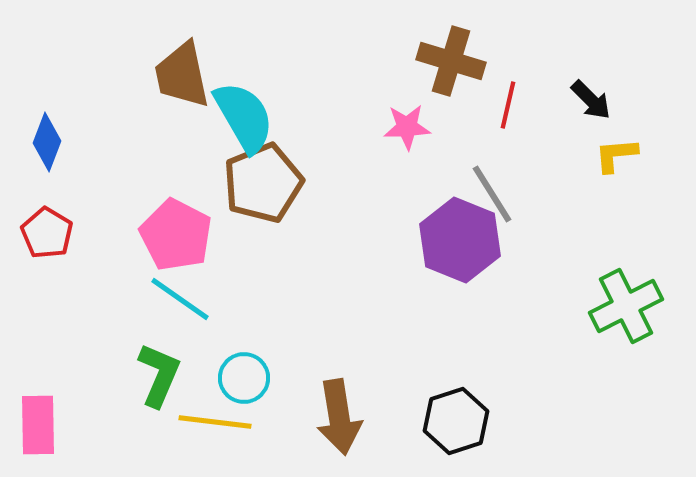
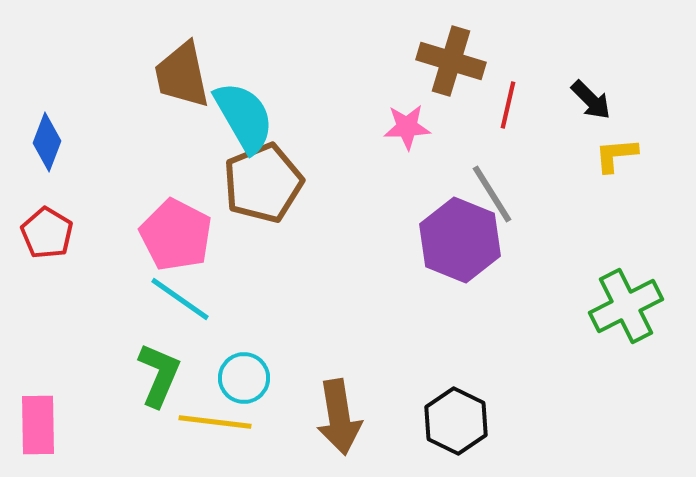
black hexagon: rotated 16 degrees counterclockwise
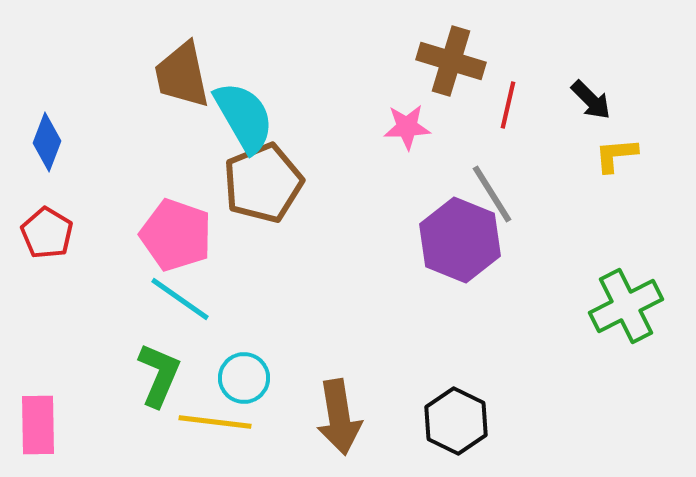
pink pentagon: rotated 8 degrees counterclockwise
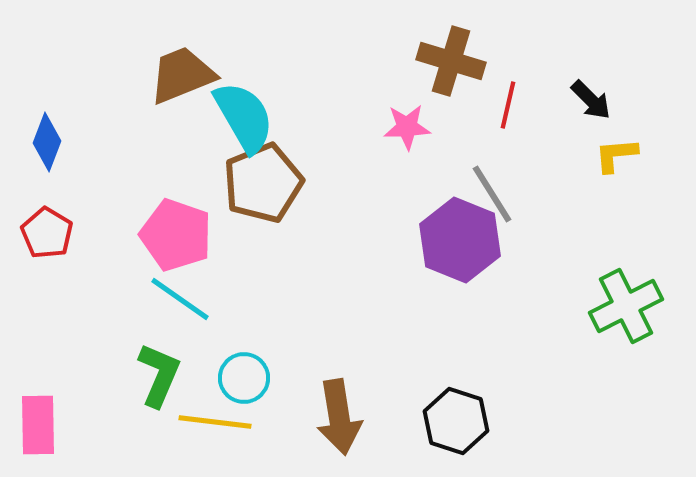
brown trapezoid: rotated 80 degrees clockwise
black hexagon: rotated 8 degrees counterclockwise
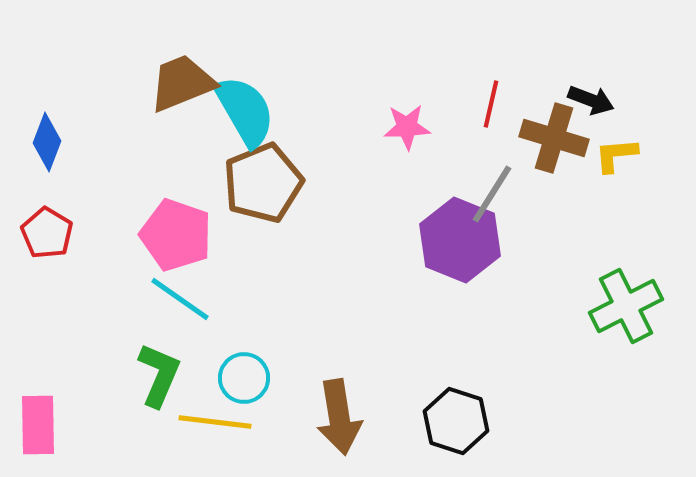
brown cross: moved 103 px right, 77 px down
brown trapezoid: moved 8 px down
black arrow: rotated 24 degrees counterclockwise
red line: moved 17 px left, 1 px up
cyan semicircle: moved 1 px right, 6 px up
gray line: rotated 64 degrees clockwise
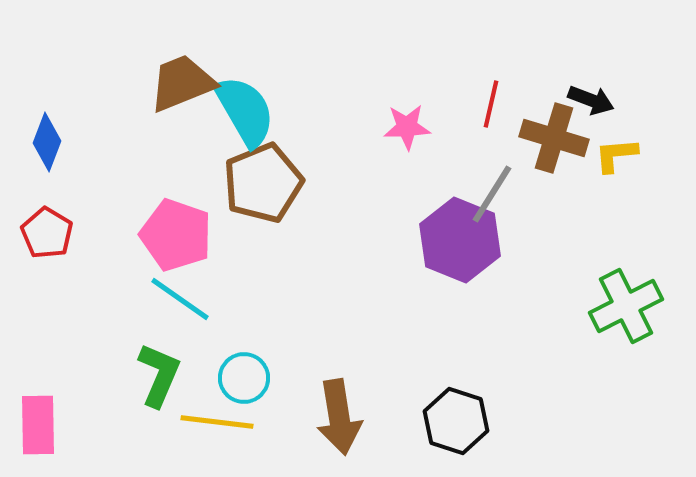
yellow line: moved 2 px right
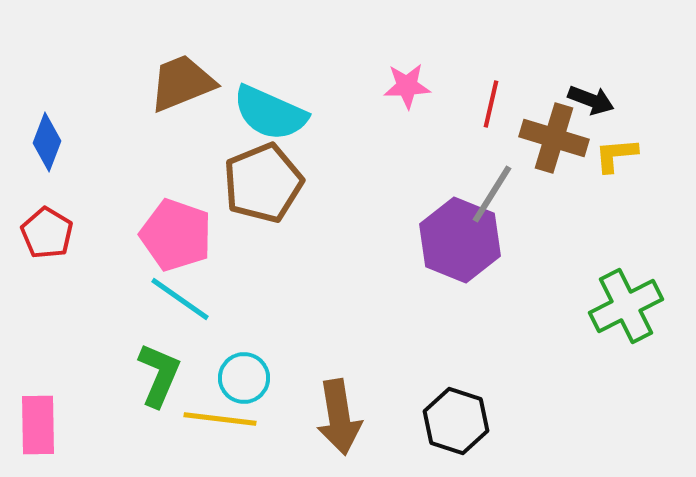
cyan semicircle: moved 25 px right, 2 px down; rotated 144 degrees clockwise
pink star: moved 41 px up
yellow line: moved 3 px right, 3 px up
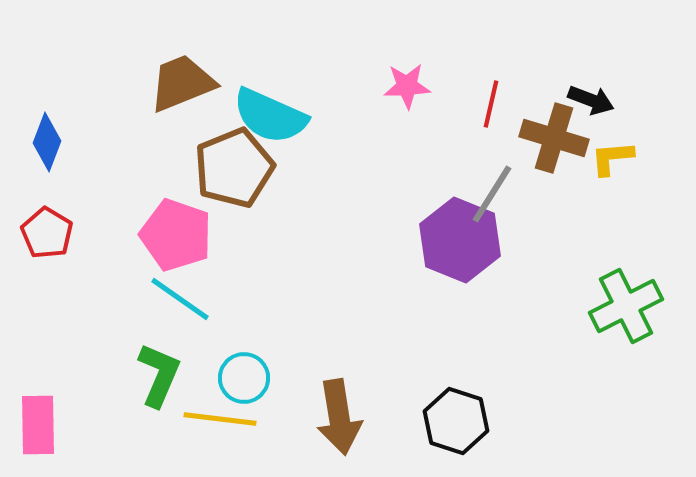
cyan semicircle: moved 3 px down
yellow L-shape: moved 4 px left, 3 px down
brown pentagon: moved 29 px left, 15 px up
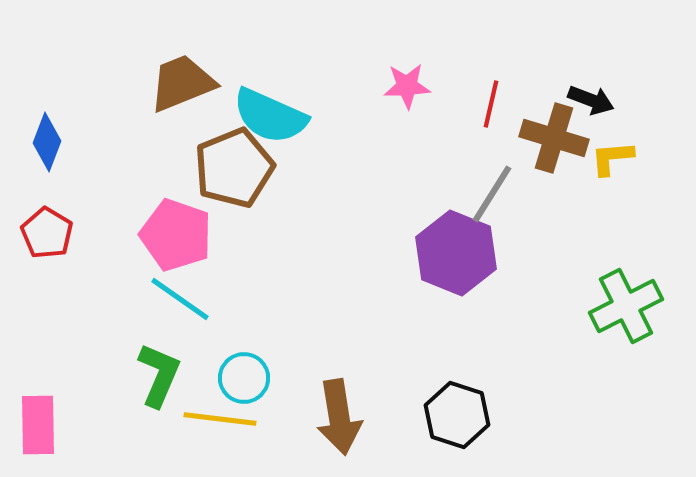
purple hexagon: moved 4 px left, 13 px down
black hexagon: moved 1 px right, 6 px up
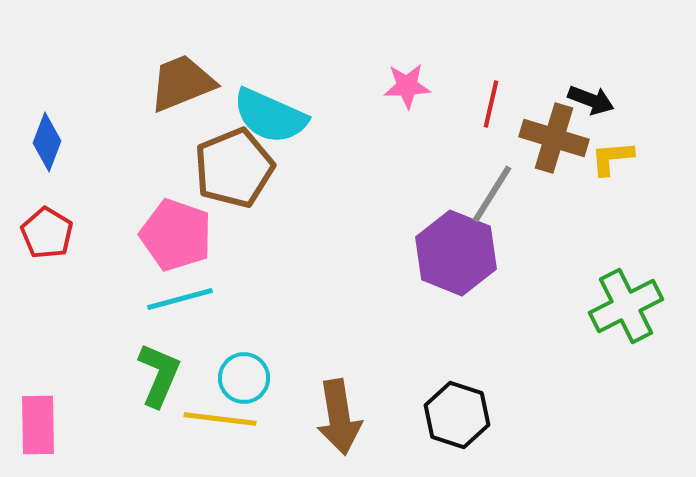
cyan line: rotated 50 degrees counterclockwise
